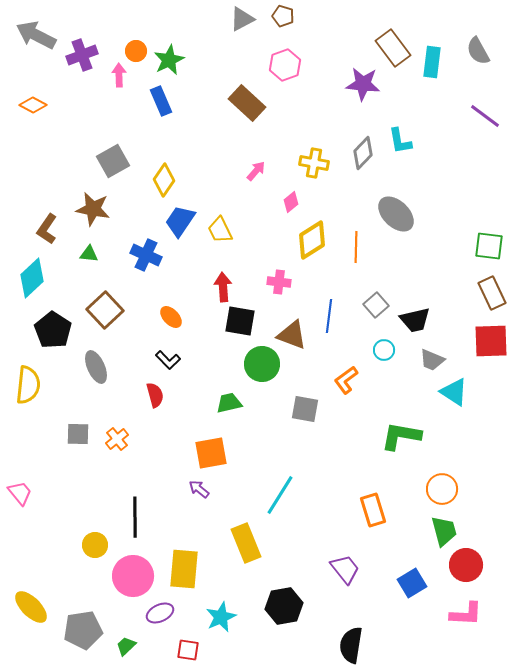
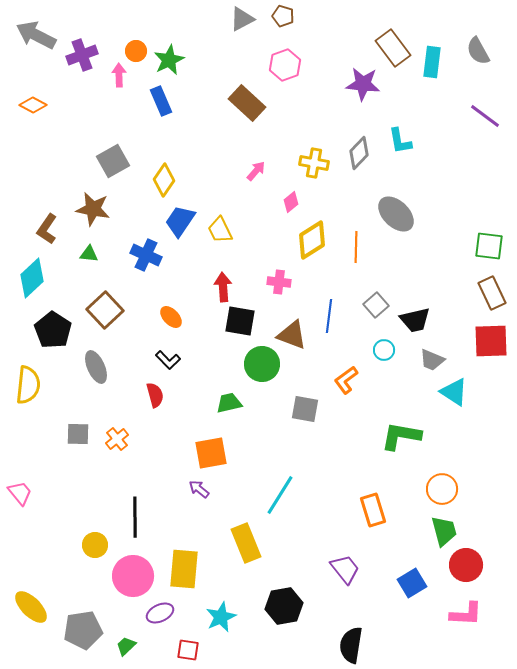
gray diamond at (363, 153): moved 4 px left
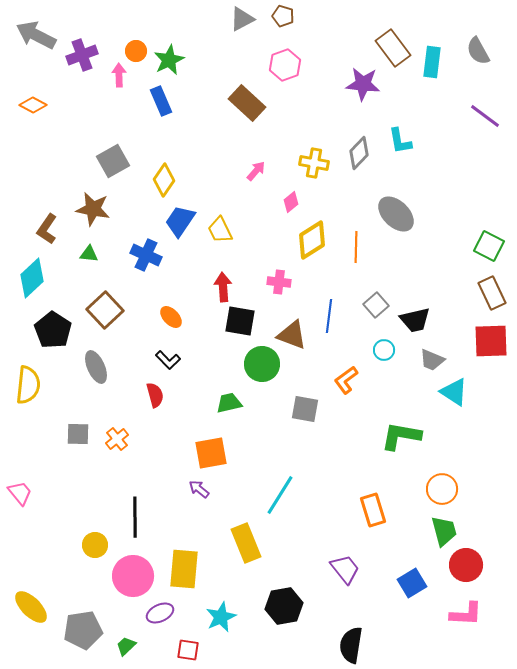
green square at (489, 246): rotated 20 degrees clockwise
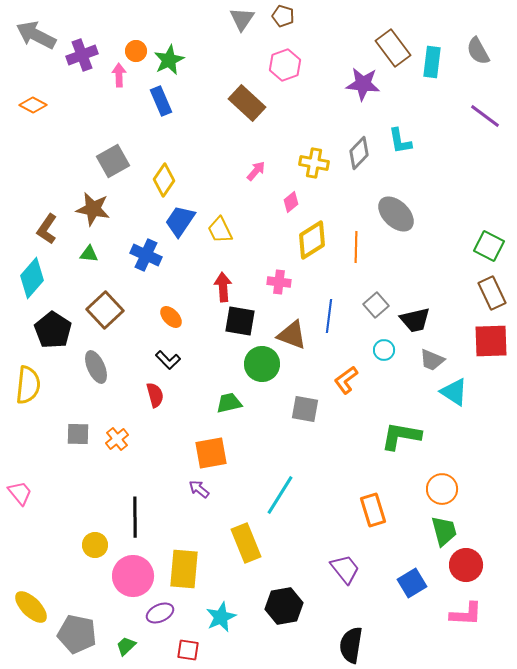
gray triangle at (242, 19): rotated 28 degrees counterclockwise
cyan diamond at (32, 278): rotated 6 degrees counterclockwise
gray pentagon at (83, 630): moved 6 px left, 4 px down; rotated 21 degrees clockwise
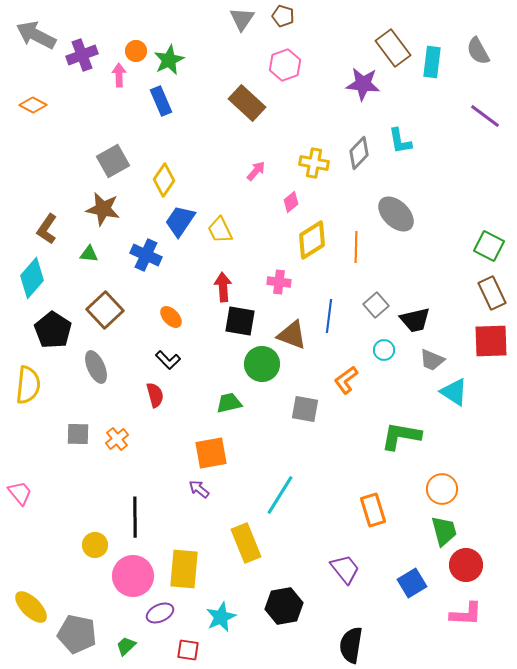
brown star at (93, 209): moved 10 px right
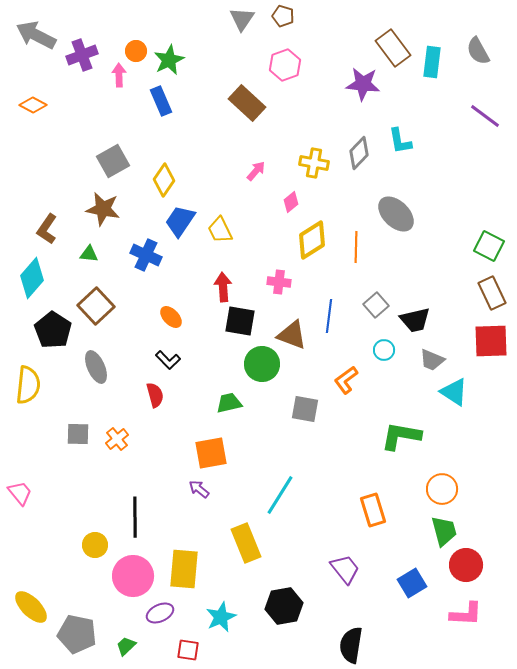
brown square at (105, 310): moved 9 px left, 4 px up
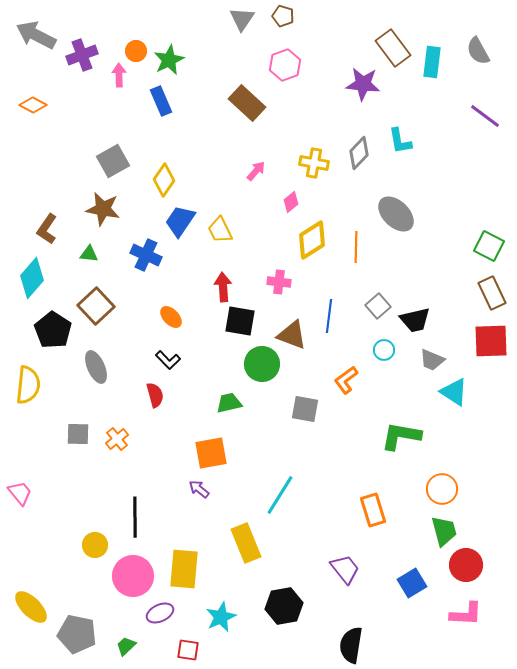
gray square at (376, 305): moved 2 px right, 1 px down
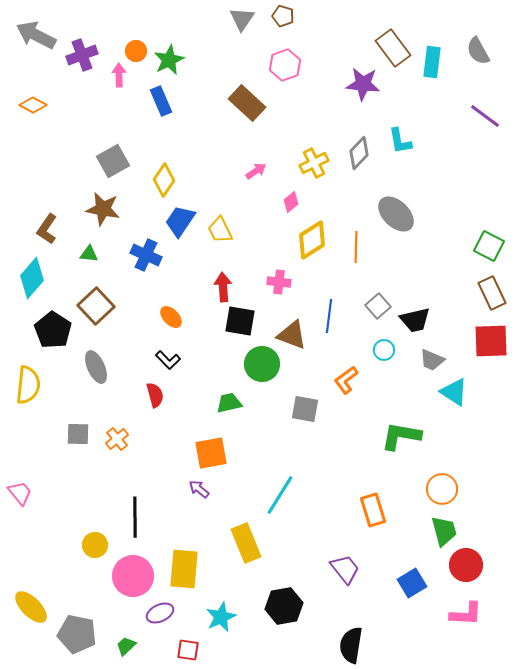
yellow cross at (314, 163): rotated 36 degrees counterclockwise
pink arrow at (256, 171): rotated 15 degrees clockwise
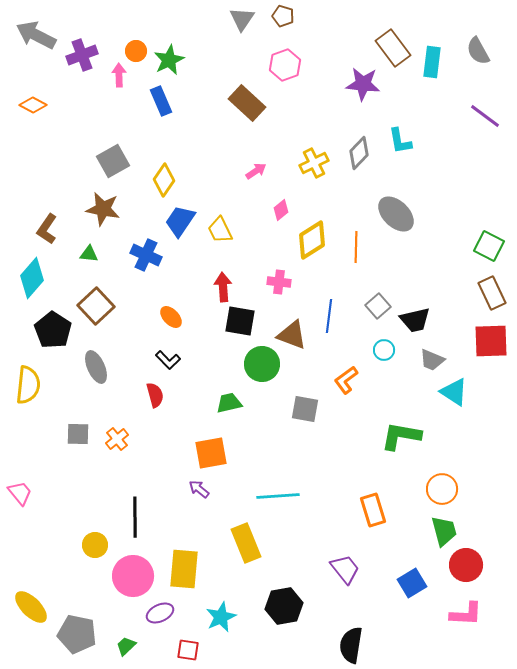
pink diamond at (291, 202): moved 10 px left, 8 px down
cyan line at (280, 495): moved 2 px left, 1 px down; rotated 54 degrees clockwise
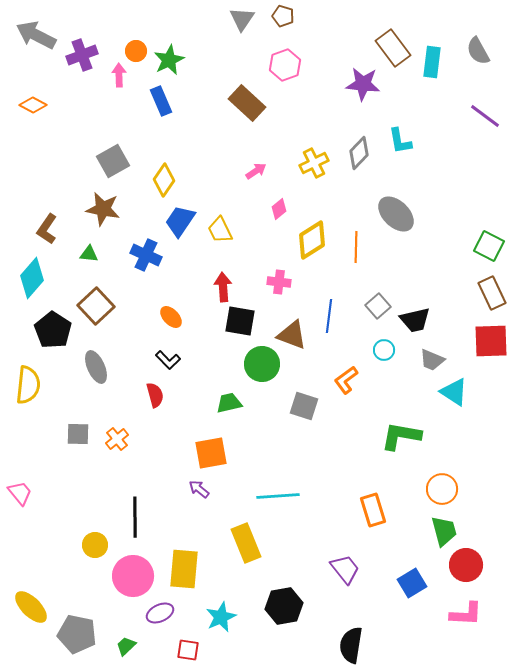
pink diamond at (281, 210): moved 2 px left, 1 px up
gray square at (305, 409): moved 1 px left, 3 px up; rotated 8 degrees clockwise
